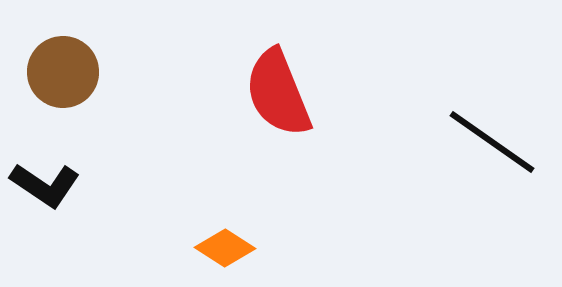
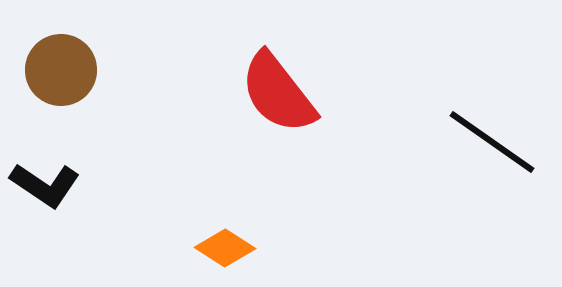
brown circle: moved 2 px left, 2 px up
red semicircle: rotated 16 degrees counterclockwise
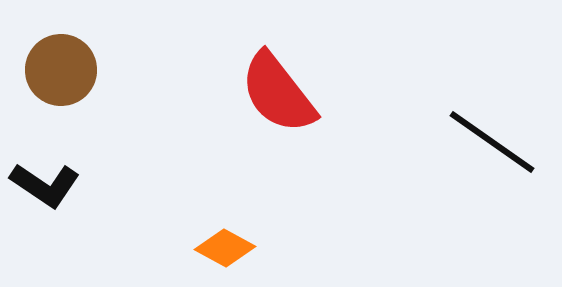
orange diamond: rotated 4 degrees counterclockwise
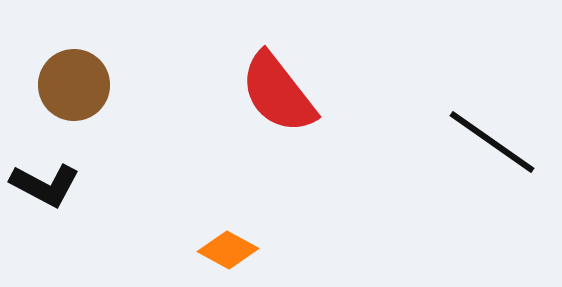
brown circle: moved 13 px right, 15 px down
black L-shape: rotated 6 degrees counterclockwise
orange diamond: moved 3 px right, 2 px down
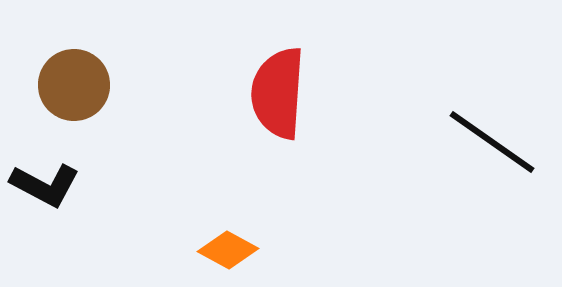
red semicircle: rotated 42 degrees clockwise
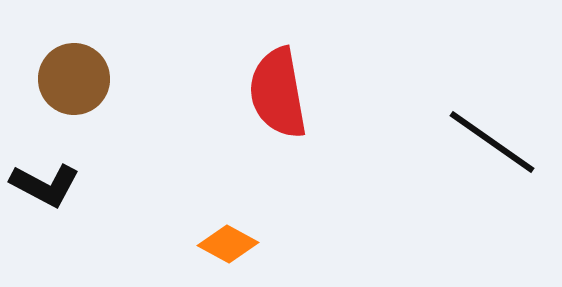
brown circle: moved 6 px up
red semicircle: rotated 14 degrees counterclockwise
orange diamond: moved 6 px up
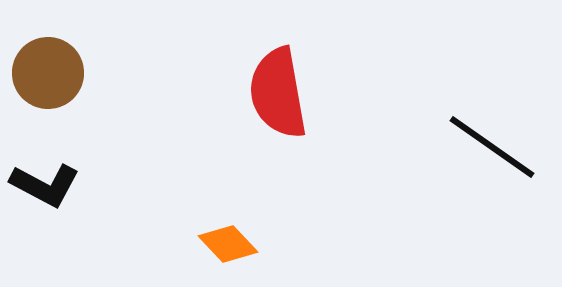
brown circle: moved 26 px left, 6 px up
black line: moved 5 px down
orange diamond: rotated 18 degrees clockwise
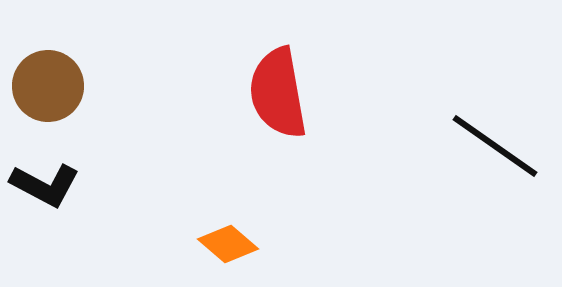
brown circle: moved 13 px down
black line: moved 3 px right, 1 px up
orange diamond: rotated 6 degrees counterclockwise
